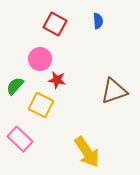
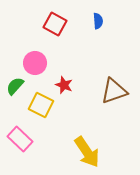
pink circle: moved 5 px left, 4 px down
red star: moved 7 px right, 5 px down; rotated 12 degrees clockwise
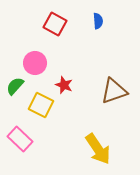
yellow arrow: moved 11 px right, 3 px up
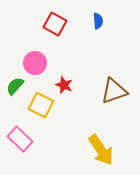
yellow arrow: moved 3 px right, 1 px down
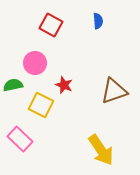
red square: moved 4 px left, 1 px down
green semicircle: moved 2 px left, 1 px up; rotated 36 degrees clockwise
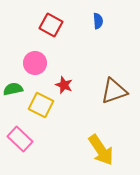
green semicircle: moved 4 px down
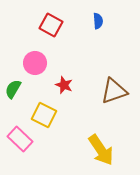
green semicircle: rotated 48 degrees counterclockwise
yellow square: moved 3 px right, 10 px down
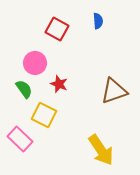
red square: moved 6 px right, 4 px down
red star: moved 5 px left, 1 px up
green semicircle: moved 11 px right; rotated 114 degrees clockwise
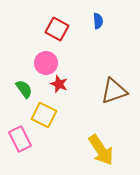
pink circle: moved 11 px right
pink rectangle: rotated 20 degrees clockwise
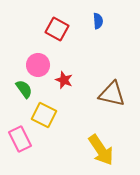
pink circle: moved 8 px left, 2 px down
red star: moved 5 px right, 4 px up
brown triangle: moved 2 px left, 3 px down; rotated 32 degrees clockwise
